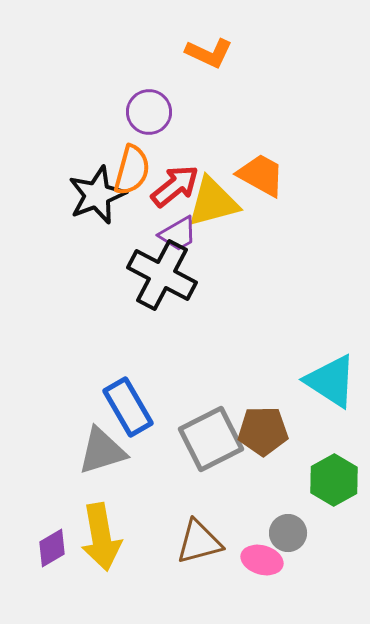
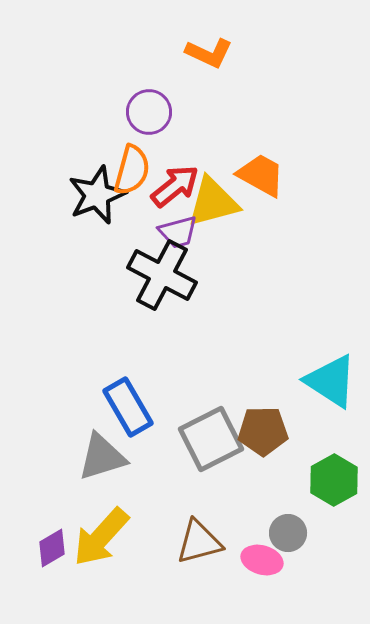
purple trapezoid: moved 2 px up; rotated 15 degrees clockwise
gray triangle: moved 6 px down
yellow arrow: rotated 52 degrees clockwise
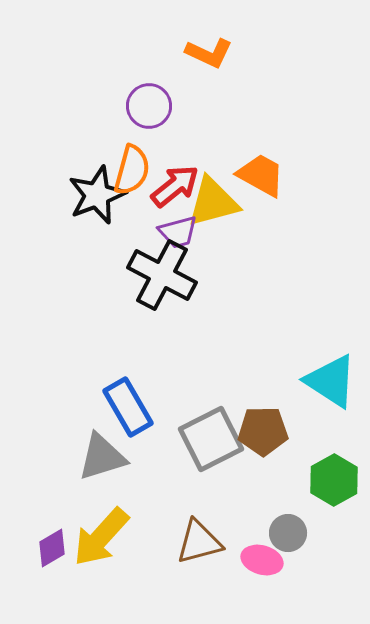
purple circle: moved 6 px up
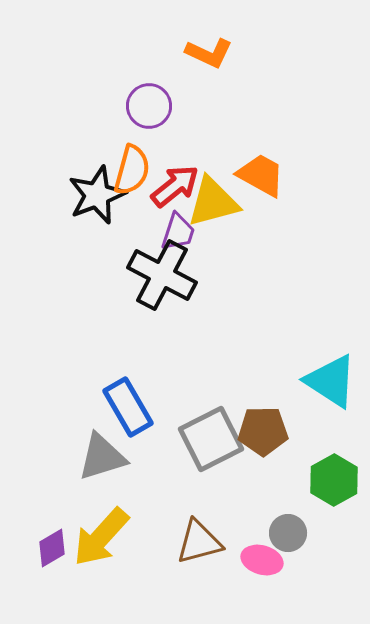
purple trapezoid: rotated 57 degrees counterclockwise
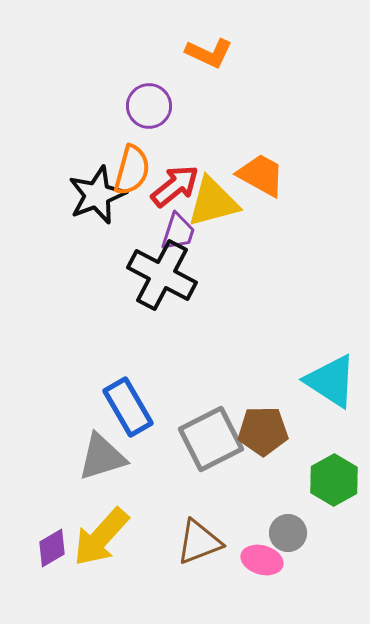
brown triangle: rotated 6 degrees counterclockwise
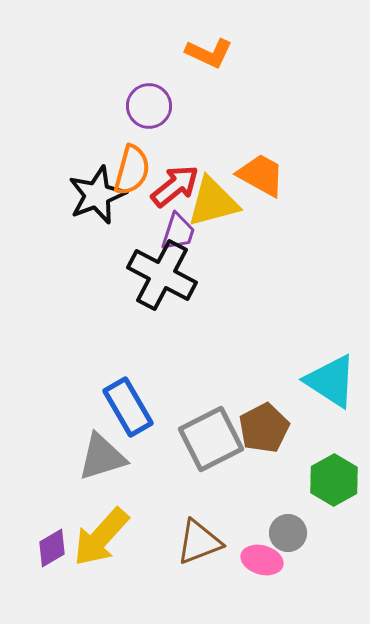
brown pentagon: moved 1 px right, 3 px up; rotated 27 degrees counterclockwise
